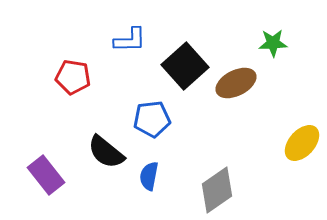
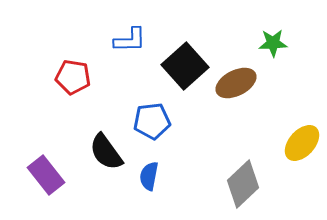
blue pentagon: moved 2 px down
black semicircle: rotated 15 degrees clockwise
gray diamond: moved 26 px right, 6 px up; rotated 9 degrees counterclockwise
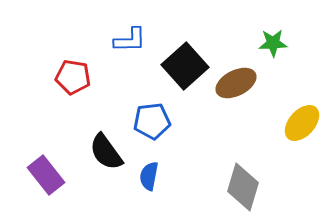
yellow ellipse: moved 20 px up
gray diamond: moved 3 px down; rotated 30 degrees counterclockwise
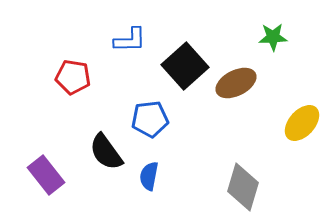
green star: moved 6 px up
blue pentagon: moved 2 px left, 2 px up
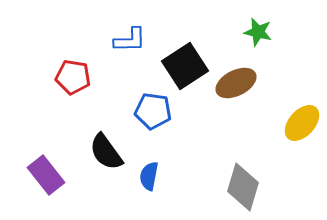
green star: moved 15 px left, 5 px up; rotated 16 degrees clockwise
black square: rotated 9 degrees clockwise
blue pentagon: moved 3 px right, 8 px up; rotated 15 degrees clockwise
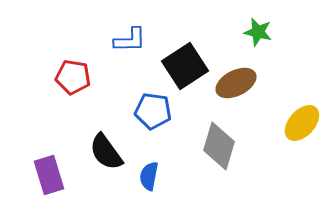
purple rectangle: moved 3 px right; rotated 21 degrees clockwise
gray diamond: moved 24 px left, 41 px up
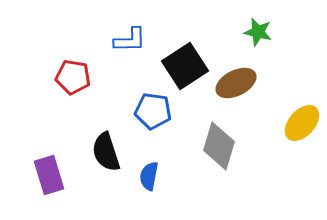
black semicircle: rotated 18 degrees clockwise
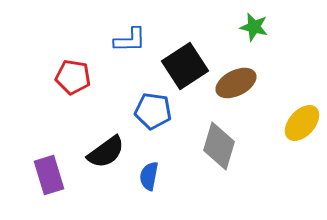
green star: moved 4 px left, 5 px up
black semicircle: rotated 108 degrees counterclockwise
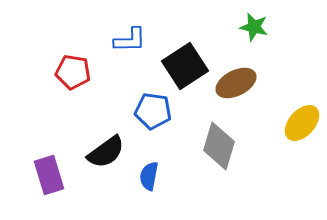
red pentagon: moved 5 px up
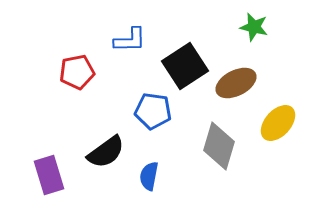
red pentagon: moved 4 px right; rotated 20 degrees counterclockwise
yellow ellipse: moved 24 px left
